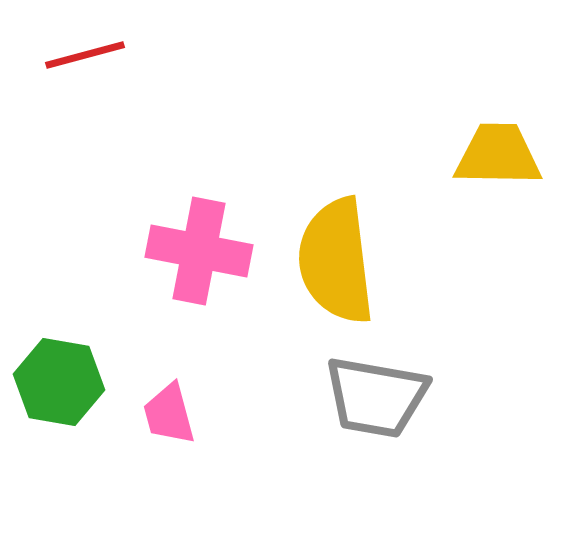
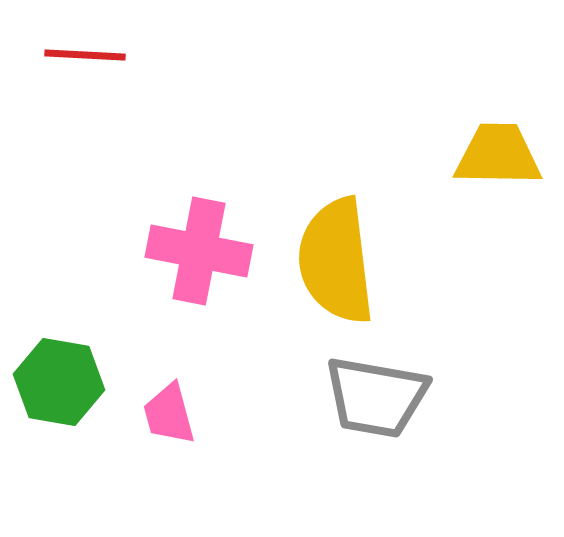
red line: rotated 18 degrees clockwise
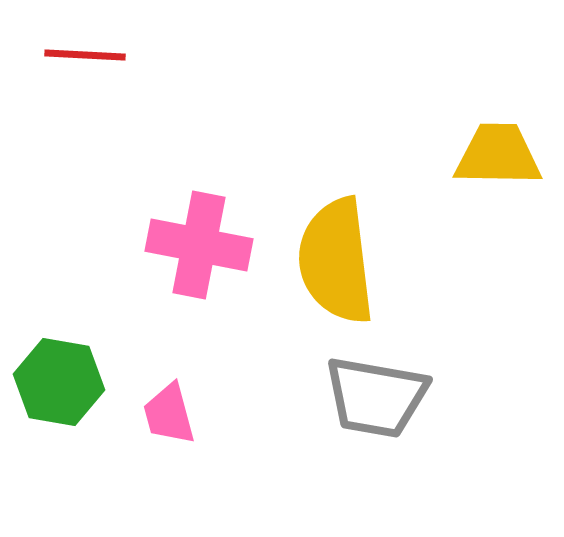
pink cross: moved 6 px up
